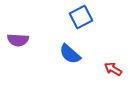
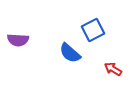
blue square: moved 12 px right, 13 px down
blue semicircle: moved 1 px up
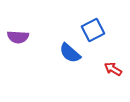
purple semicircle: moved 3 px up
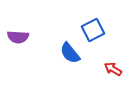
blue semicircle: rotated 10 degrees clockwise
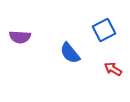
blue square: moved 11 px right
purple semicircle: moved 2 px right
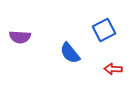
red arrow: rotated 30 degrees counterclockwise
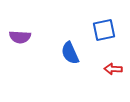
blue square: rotated 15 degrees clockwise
blue semicircle: rotated 15 degrees clockwise
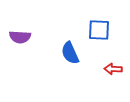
blue square: moved 5 px left; rotated 15 degrees clockwise
